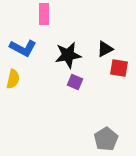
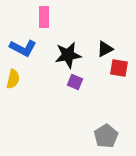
pink rectangle: moved 3 px down
gray pentagon: moved 3 px up
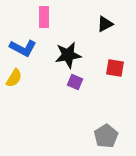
black triangle: moved 25 px up
red square: moved 4 px left
yellow semicircle: moved 1 px right, 1 px up; rotated 18 degrees clockwise
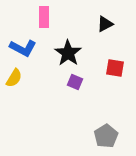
black star: moved 2 px up; rotated 28 degrees counterclockwise
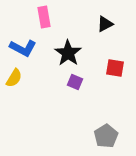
pink rectangle: rotated 10 degrees counterclockwise
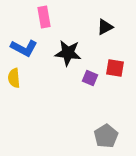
black triangle: moved 3 px down
blue L-shape: moved 1 px right
black star: rotated 28 degrees counterclockwise
yellow semicircle: rotated 144 degrees clockwise
purple square: moved 15 px right, 4 px up
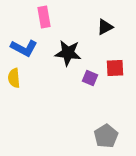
red square: rotated 12 degrees counterclockwise
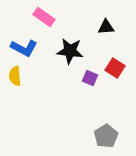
pink rectangle: rotated 45 degrees counterclockwise
black triangle: moved 1 px right; rotated 24 degrees clockwise
black star: moved 2 px right, 2 px up
red square: rotated 36 degrees clockwise
yellow semicircle: moved 1 px right, 2 px up
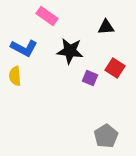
pink rectangle: moved 3 px right, 1 px up
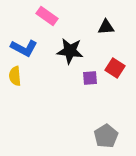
purple square: rotated 28 degrees counterclockwise
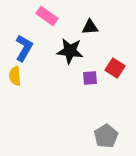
black triangle: moved 16 px left
blue L-shape: rotated 88 degrees counterclockwise
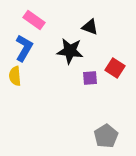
pink rectangle: moved 13 px left, 4 px down
black triangle: rotated 24 degrees clockwise
